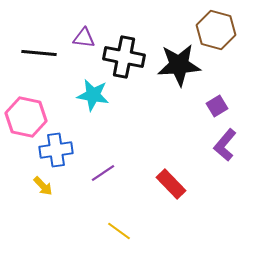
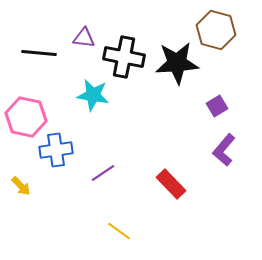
black star: moved 2 px left, 2 px up
purple L-shape: moved 1 px left, 5 px down
yellow arrow: moved 22 px left
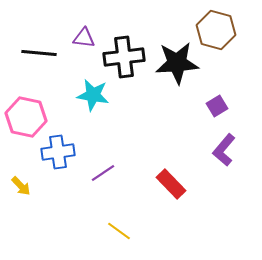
black cross: rotated 18 degrees counterclockwise
blue cross: moved 2 px right, 2 px down
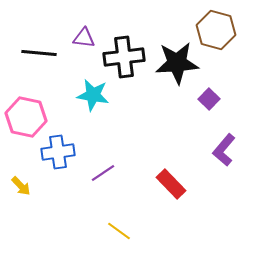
purple square: moved 8 px left, 7 px up; rotated 15 degrees counterclockwise
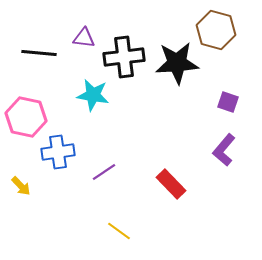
purple square: moved 19 px right, 3 px down; rotated 25 degrees counterclockwise
purple line: moved 1 px right, 1 px up
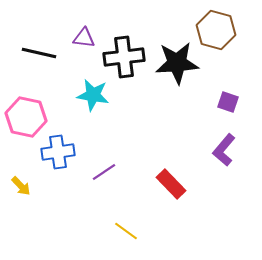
black line: rotated 8 degrees clockwise
yellow line: moved 7 px right
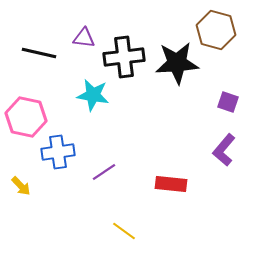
red rectangle: rotated 40 degrees counterclockwise
yellow line: moved 2 px left
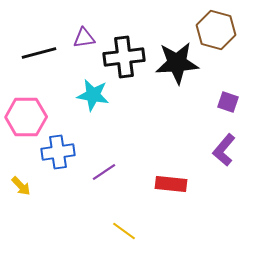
purple triangle: rotated 15 degrees counterclockwise
black line: rotated 28 degrees counterclockwise
pink hexagon: rotated 12 degrees counterclockwise
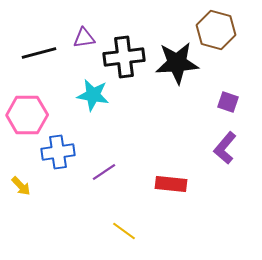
pink hexagon: moved 1 px right, 2 px up
purple L-shape: moved 1 px right, 2 px up
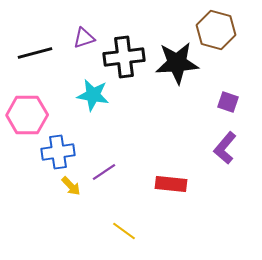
purple triangle: rotated 10 degrees counterclockwise
black line: moved 4 px left
yellow arrow: moved 50 px right
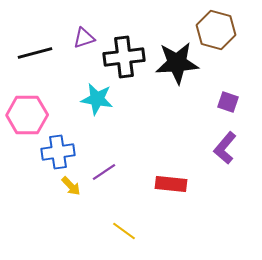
cyan star: moved 4 px right, 4 px down
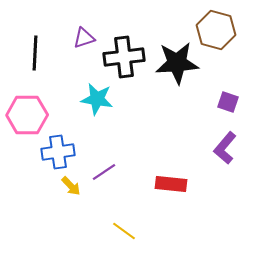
black line: rotated 72 degrees counterclockwise
